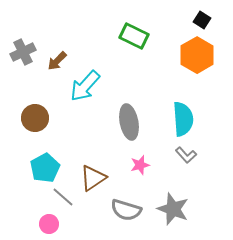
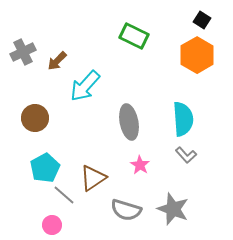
pink star: rotated 24 degrees counterclockwise
gray line: moved 1 px right, 2 px up
pink circle: moved 3 px right, 1 px down
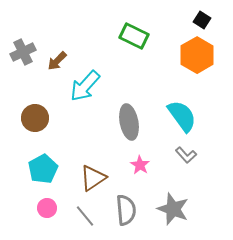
cyan semicircle: moved 1 px left, 3 px up; rotated 32 degrees counterclockwise
cyan pentagon: moved 2 px left, 1 px down
gray line: moved 21 px right, 21 px down; rotated 10 degrees clockwise
gray semicircle: rotated 112 degrees counterclockwise
pink circle: moved 5 px left, 17 px up
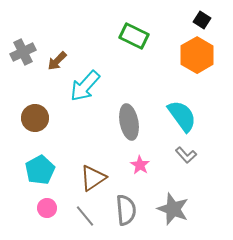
cyan pentagon: moved 3 px left, 1 px down
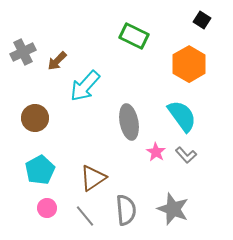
orange hexagon: moved 8 px left, 9 px down
pink star: moved 16 px right, 13 px up
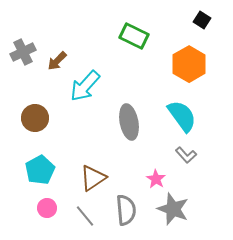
pink star: moved 27 px down
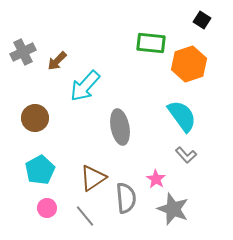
green rectangle: moved 17 px right, 7 px down; rotated 20 degrees counterclockwise
orange hexagon: rotated 12 degrees clockwise
gray ellipse: moved 9 px left, 5 px down
gray semicircle: moved 12 px up
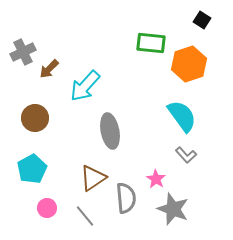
brown arrow: moved 8 px left, 8 px down
gray ellipse: moved 10 px left, 4 px down
cyan pentagon: moved 8 px left, 1 px up
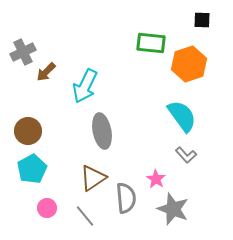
black square: rotated 30 degrees counterclockwise
brown arrow: moved 3 px left, 3 px down
cyan arrow: rotated 16 degrees counterclockwise
brown circle: moved 7 px left, 13 px down
gray ellipse: moved 8 px left
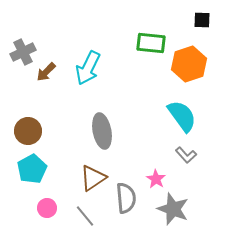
cyan arrow: moved 3 px right, 18 px up
